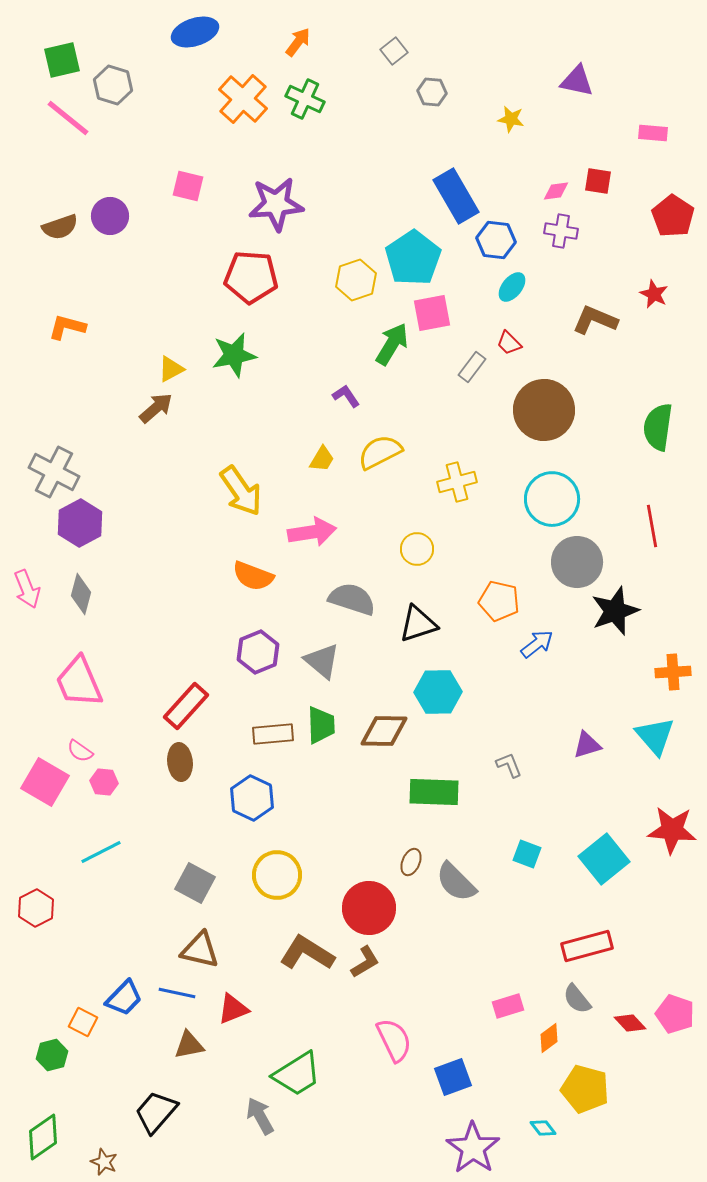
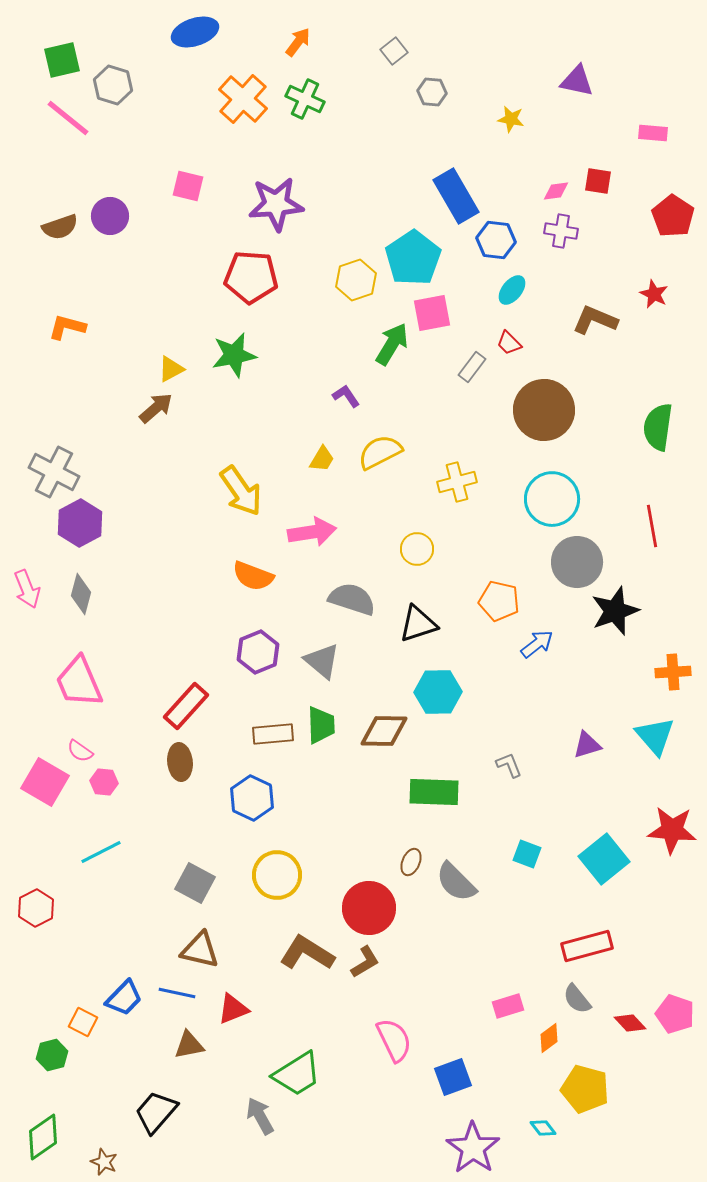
cyan ellipse at (512, 287): moved 3 px down
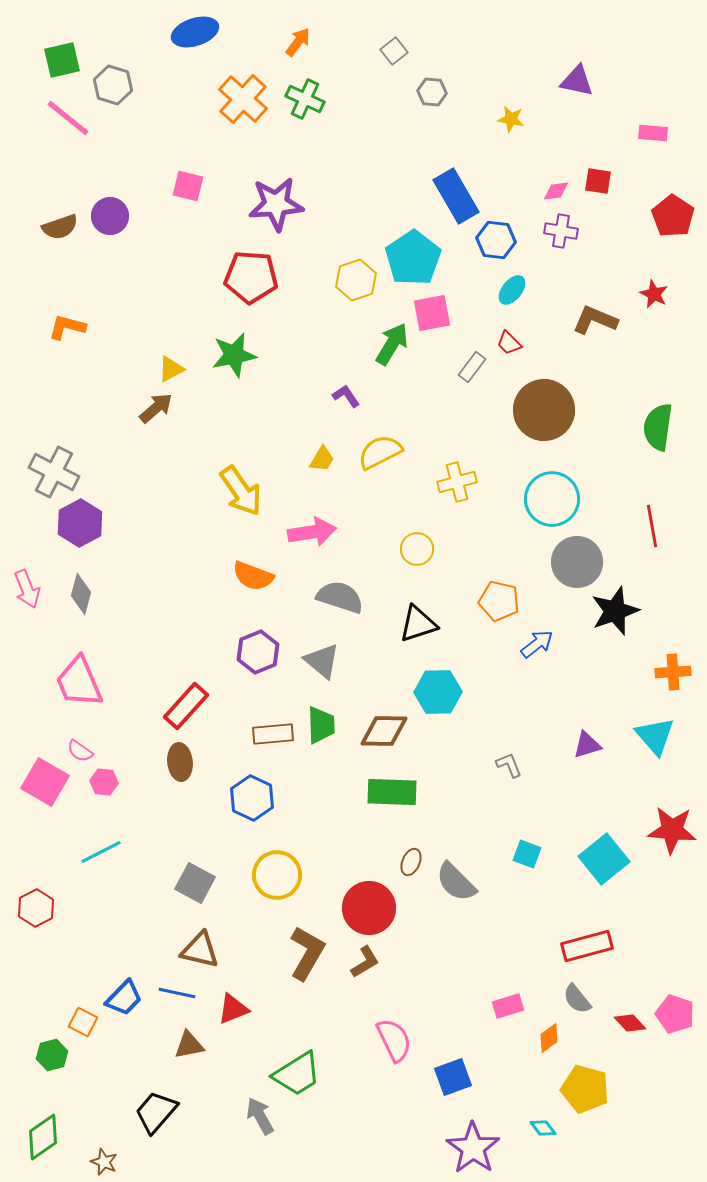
gray semicircle at (352, 599): moved 12 px left, 2 px up
green rectangle at (434, 792): moved 42 px left
brown L-shape at (307, 953): rotated 88 degrees clockwise
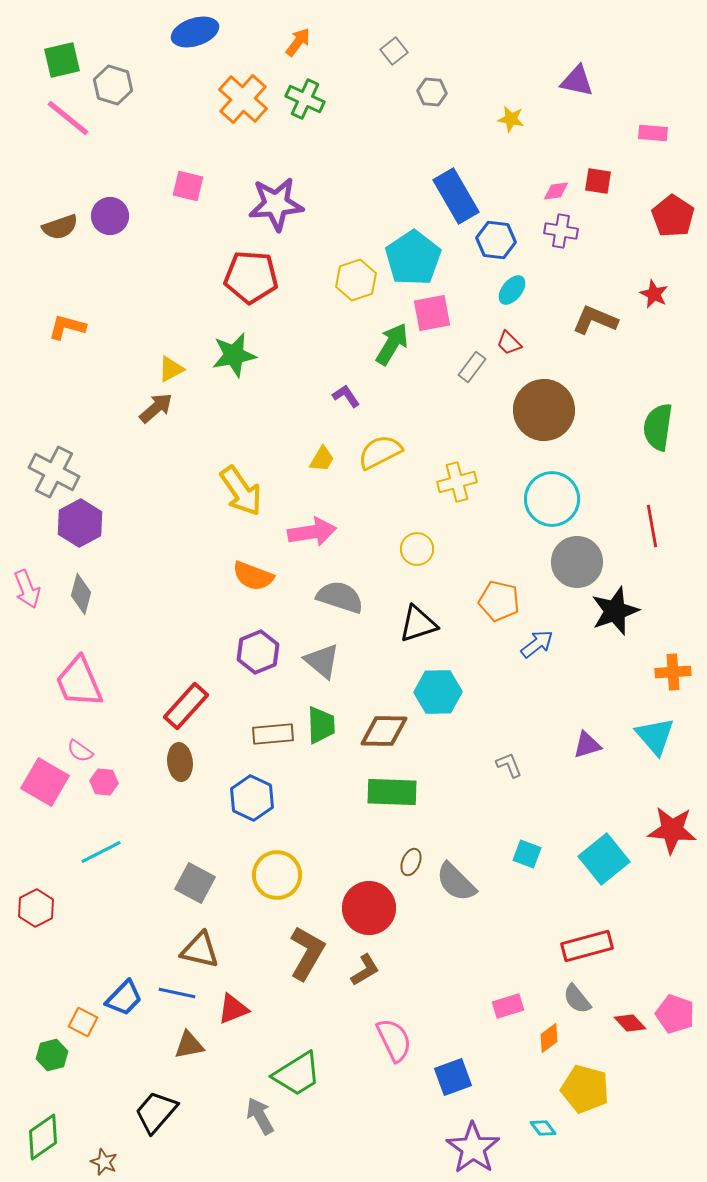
brown L-shape at (365, 962): moved 8 px down
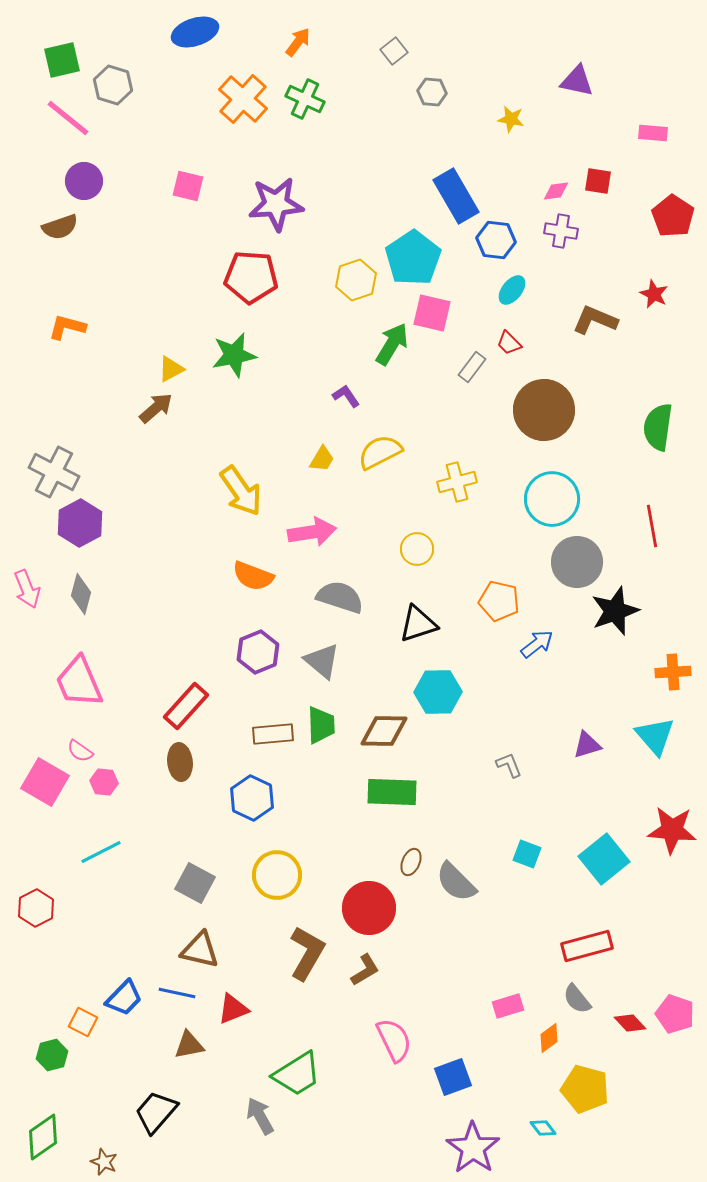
purple circle at (110, 216): moved 26 px left, 35 px up
pink square at (432, 313): rotated 24 degrees clockwise
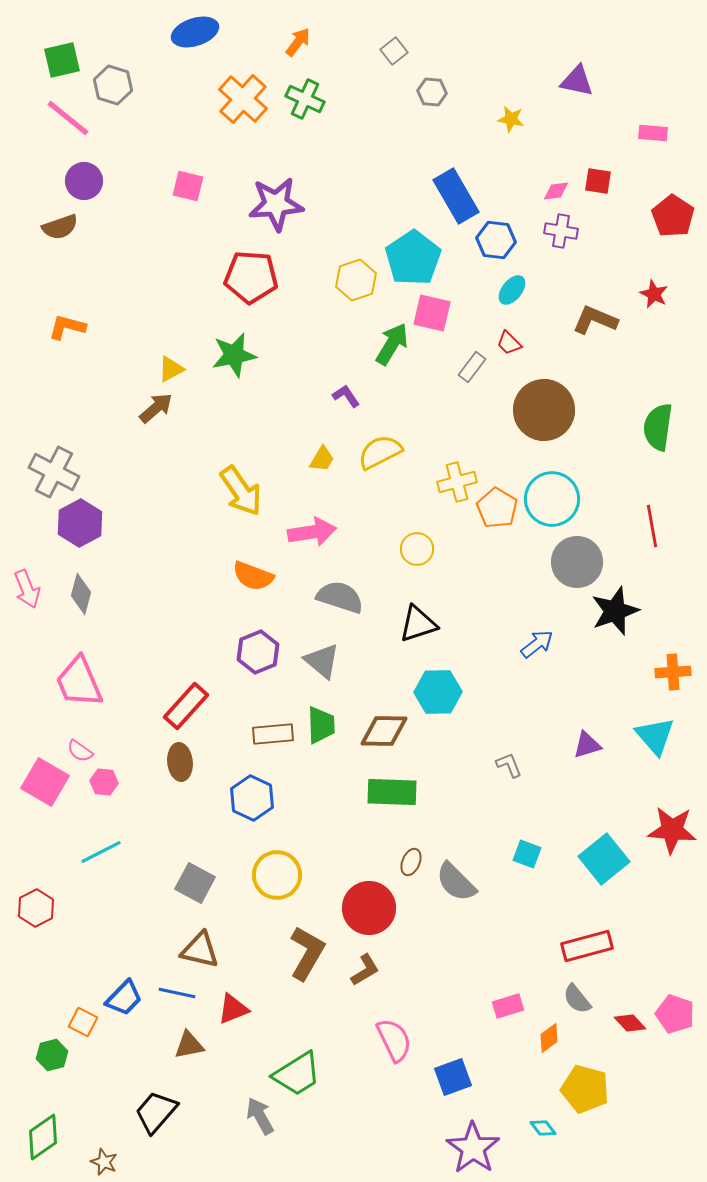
orange pentagon at (499, 601): moved 2 px left, 93 px up; rotated 18 degrees clockwise
